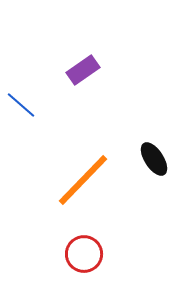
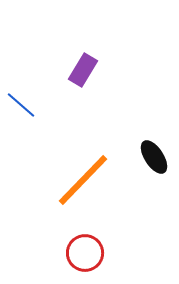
purple rectangle: rotated 24 degrees counterclockwise
black ellipse: moved 2 px up
red circle: moved 1 px right, 1 px up
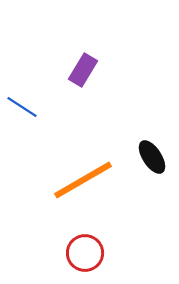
blue line: moved 1 px right, 2 px down; rotated 8 degrees counterclockwise
black ellipse: moved 2 px left
orange line: rotated 16 degrees clockwise
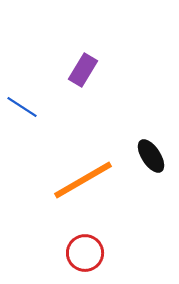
black ellipse: moved 1 px left, 1 px up
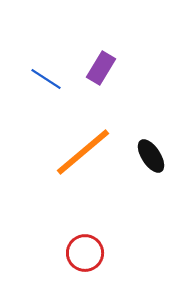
purple rectangle: moved 18 px right, 2 px up
blue line: moved 24 px right, 28 px up
orange line: moved 28 px up; rotated 10 degrees counterclockwise
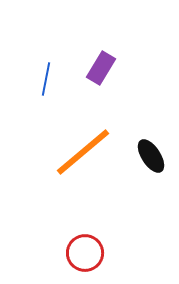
blue line: rotated 68 degrees clockwise
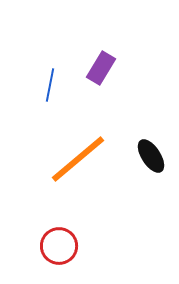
blue line: moved 4 px right, 6 px down
orange line: moved 5 px left, 7 px down
red circle: moved 26 px left, 7 px up
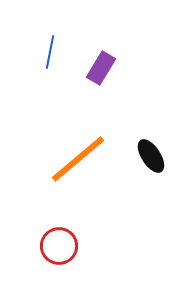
blue line: moved 33 px up
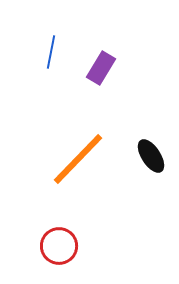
blue line: moved 1 px right
orange line: rotated 6 degrees counterclockwise
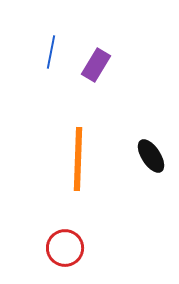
purple rectangle: moved 5 px left, 3 px up
orange line: rotated 42 degrees counterclockwise
red circle: moved 6 px right, 2 px down
